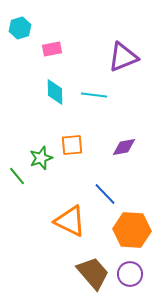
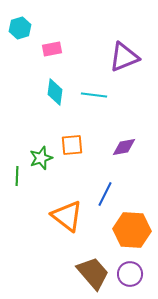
purple triangle: moved 1 px right
cyan diamond: rotated 8 degrees clockwise
green line: rotated 42 degrees clockwise
blue line: rotated 70 degrees clockwise
orange triangle: moved 3 px left, 5 px up; rotated 12 degrees clockwise
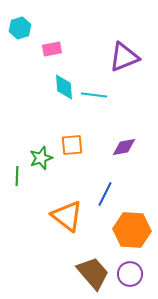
cyan diamond: moved 9 px right, 5 px up; rotated 12 degrees counterclockwise
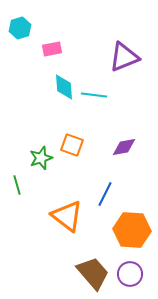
orange square: rotated 25 degrees clockwise
green line: moved 9 px down; rotated 18 degrees counterclockwise
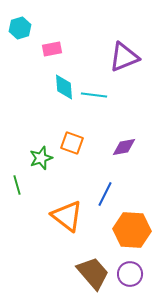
orange square: moved 2 px up
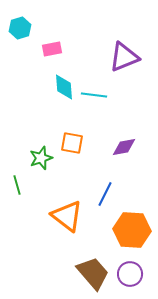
orange square: rotated 10 degrees counterclockwise
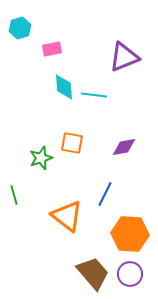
green line: moved 3 px left, 10 px down
orange hexagon: moved 2 px left, 4 px down
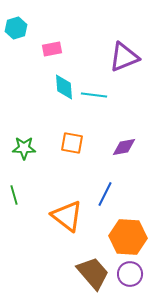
cyan hexagon: moved 4 px left
green star: moved 17 px left, 10 px up; rotated 20 degrees clockwise
orange hexagon: moved 2 px left, 3 px down
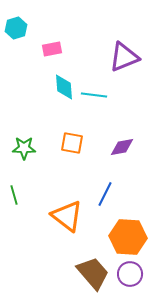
purple diamond: moved 2 px left
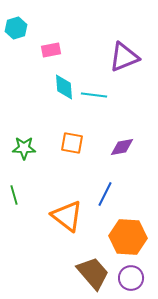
pink rectangle: moved 1 px left, 1 px down
purple circle: moved 1 px right, 4 px down
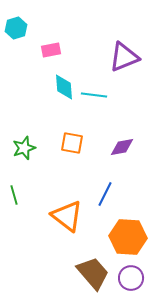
green star: rotated 20 degrees counterclockwise
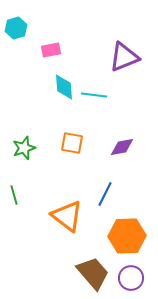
orange hexagon: moved 1 px left, 1 px up; rotated 6 degrees counterclockwise
